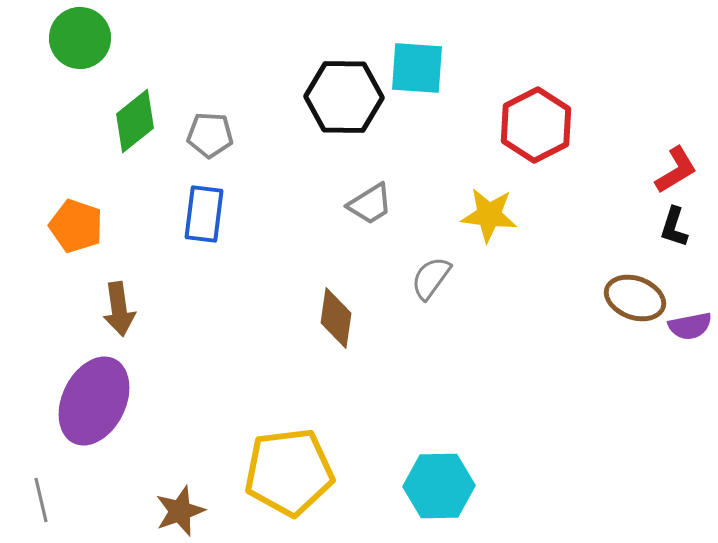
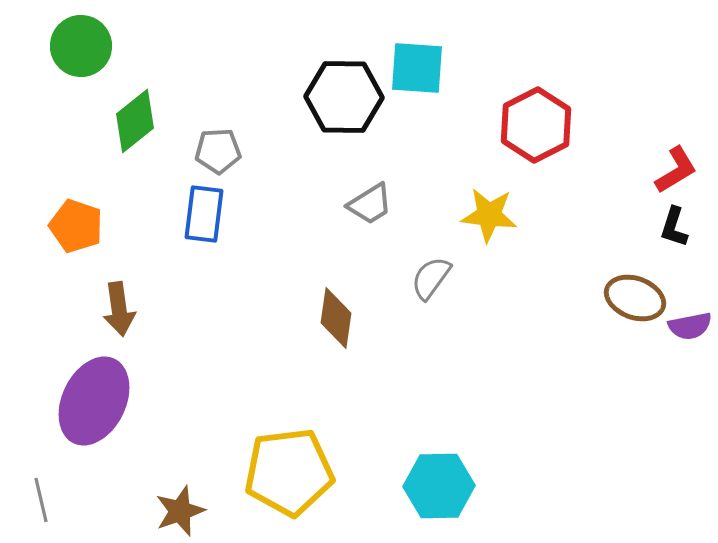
green circle: moved 1 px right, 8 px down
gray pentagon: moved 8 px right, 16 px down; rotated 6 degrees counterclockwise
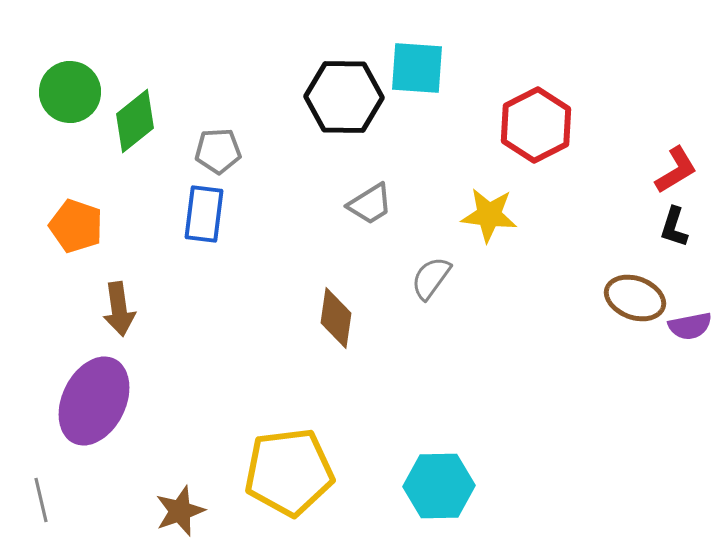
green circle: moved 11 px left, 46 px down
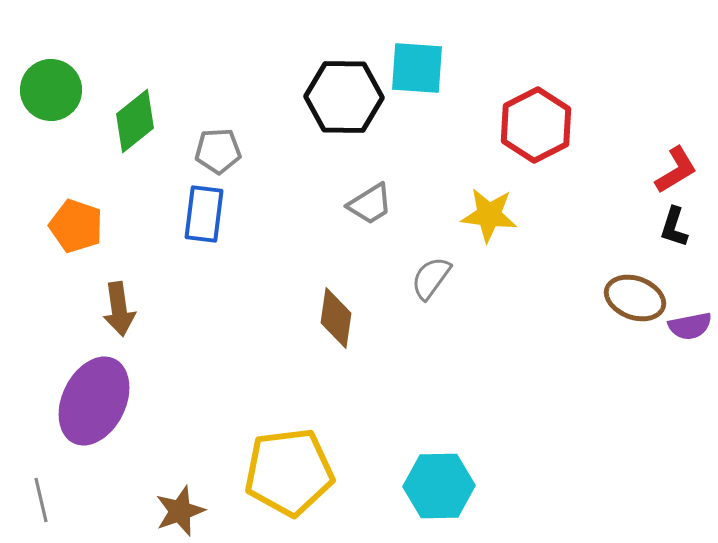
green circle: moved 19 px left, 2 px up
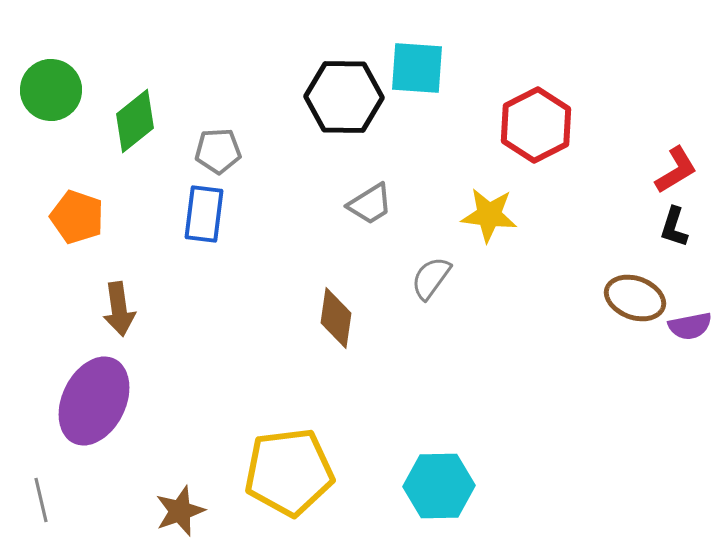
orange pentagon: moved 1 px right, 9 px up
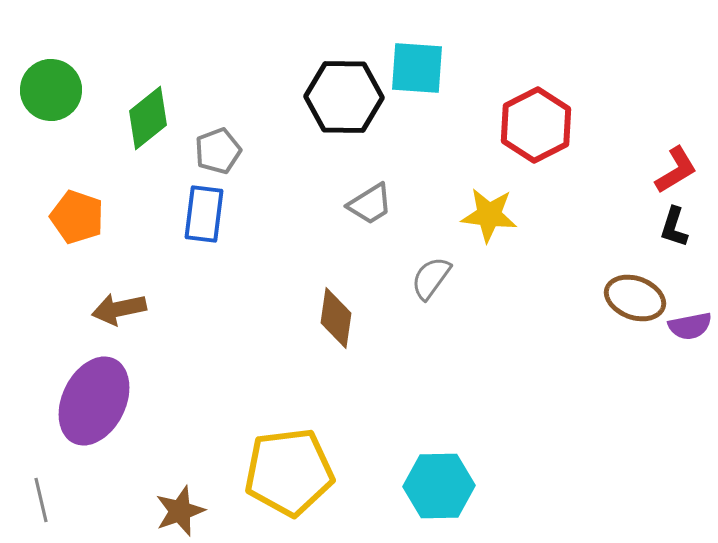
green diamond: moved 13 px right, 3 px up
gray pentagon: rotated 18 degrees counterclockwise
brown arrow: rotated 86 degrees clockwise
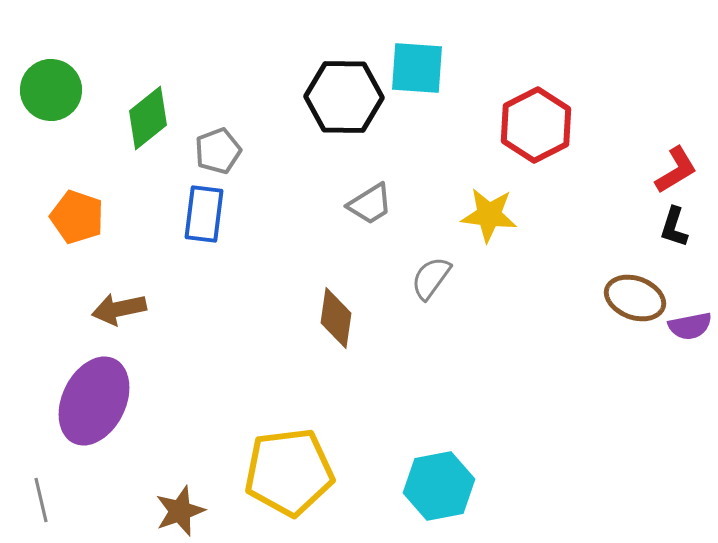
cyan hexagon: rotated 10 degrees counterclockwise
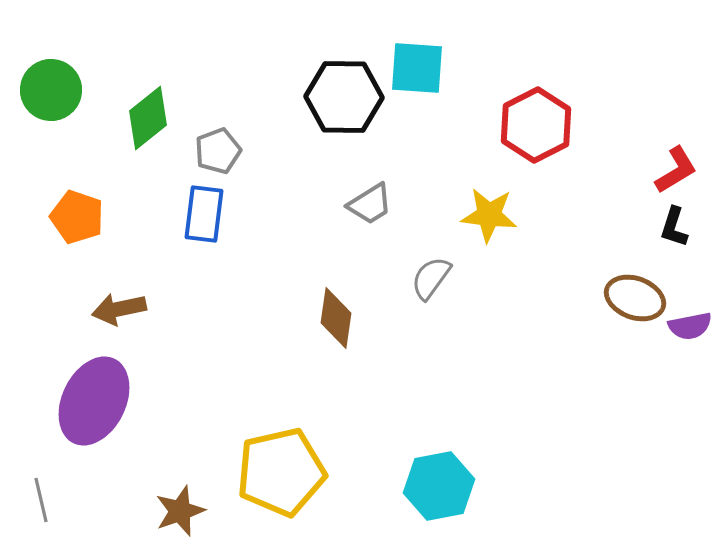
yellow pentagon: moved 8 px left; rotated 6 degrees counterclockwise
